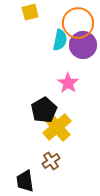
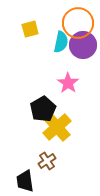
yellow square: moved 17 px down
cyan semicircle: moved 1 px right, 2 px down
black pentagon: moved 1 px left, 1 px up
brown cross: moved 4 px left
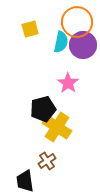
orange circle: moved 1 px left, 1 px up
black pentagon: rotated 15 degrees clockwise
yellow cross: rotated 16 degrees counterclockwise
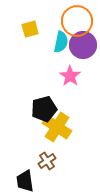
orange circle: moved 1 px up
pink star: moved 2 px right, 7 px up
black pentagon: moved 1 px right
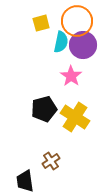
yellow square: moved 11 px right, 6 px up
pink star: moved 1 px right
yellow cross: moved 18 px right, 10 px up
brown cross: moved 4 px right
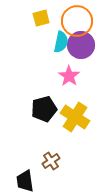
yellow square: moved 5 px up
purple circle: moved 2 px left
pink star: moved 2 px left
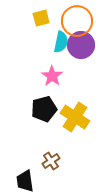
pink star: moved 17 px left
